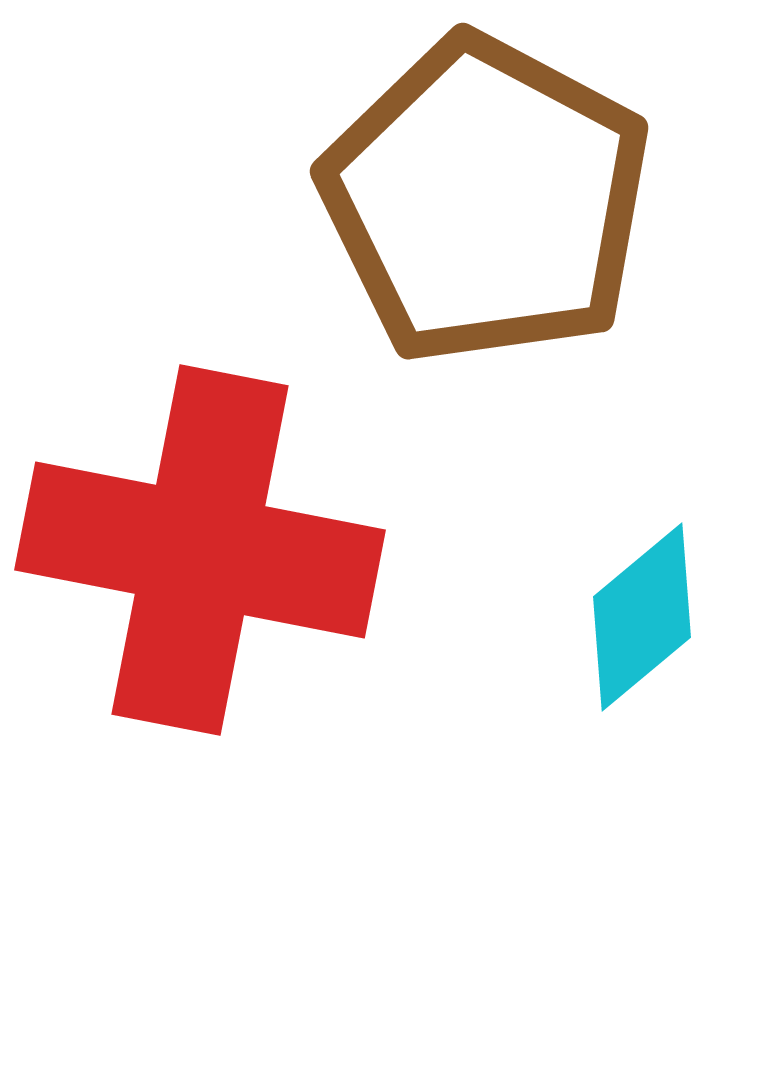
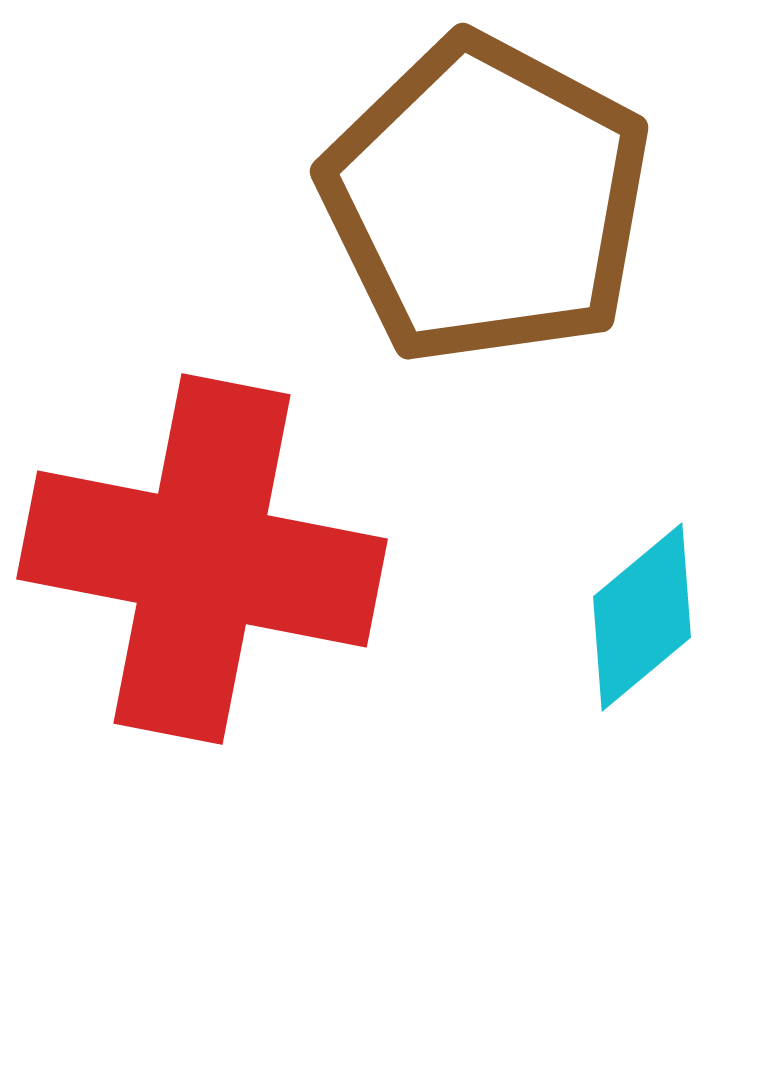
red cross: moved 2 px right, 9 px down
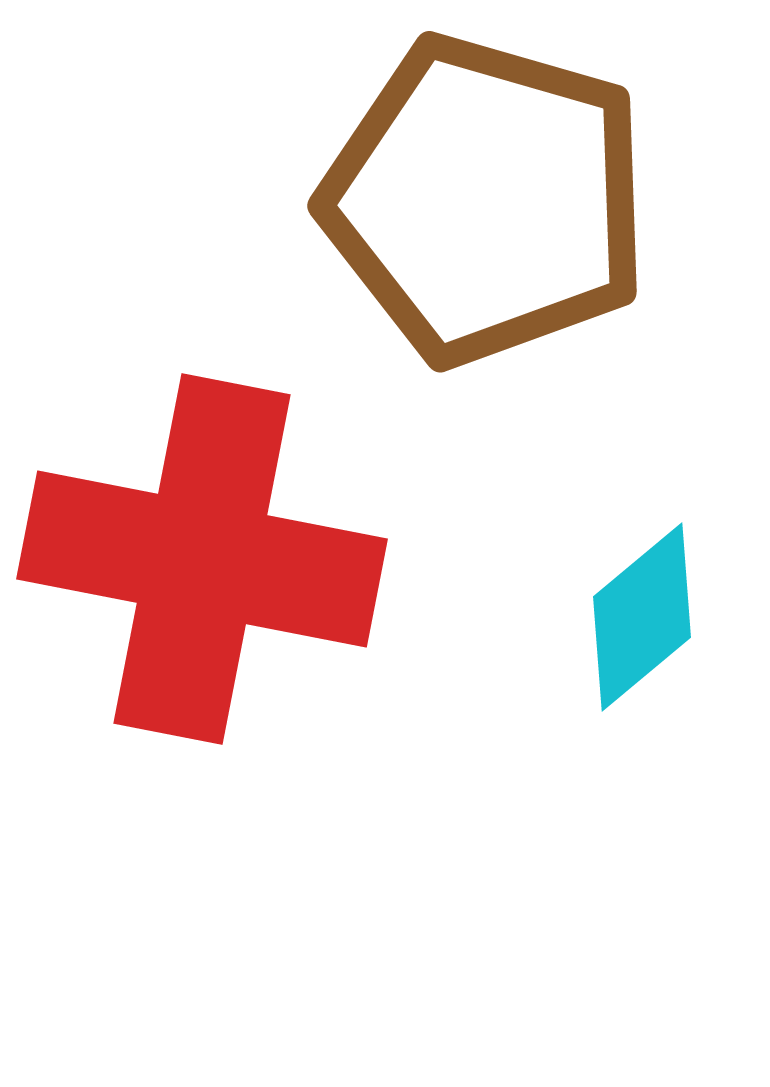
brown pentagon: rotated 12 degrees counterclockwise
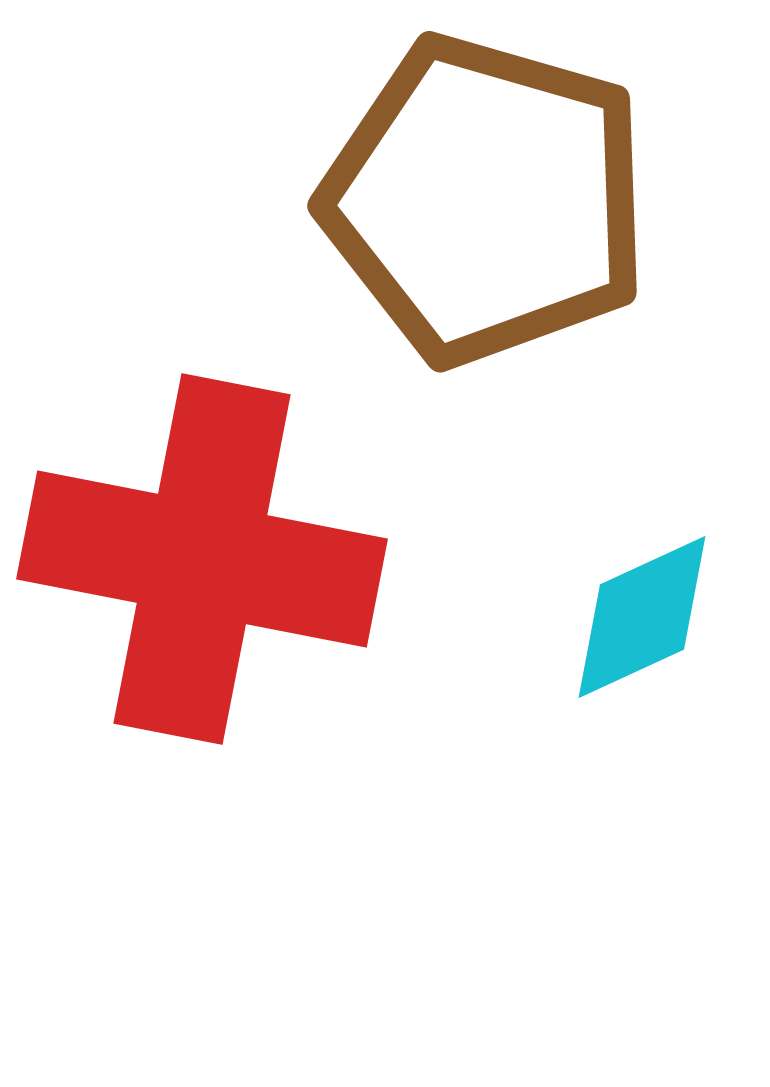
cyan diamond: rotated 15 degrees clockwise
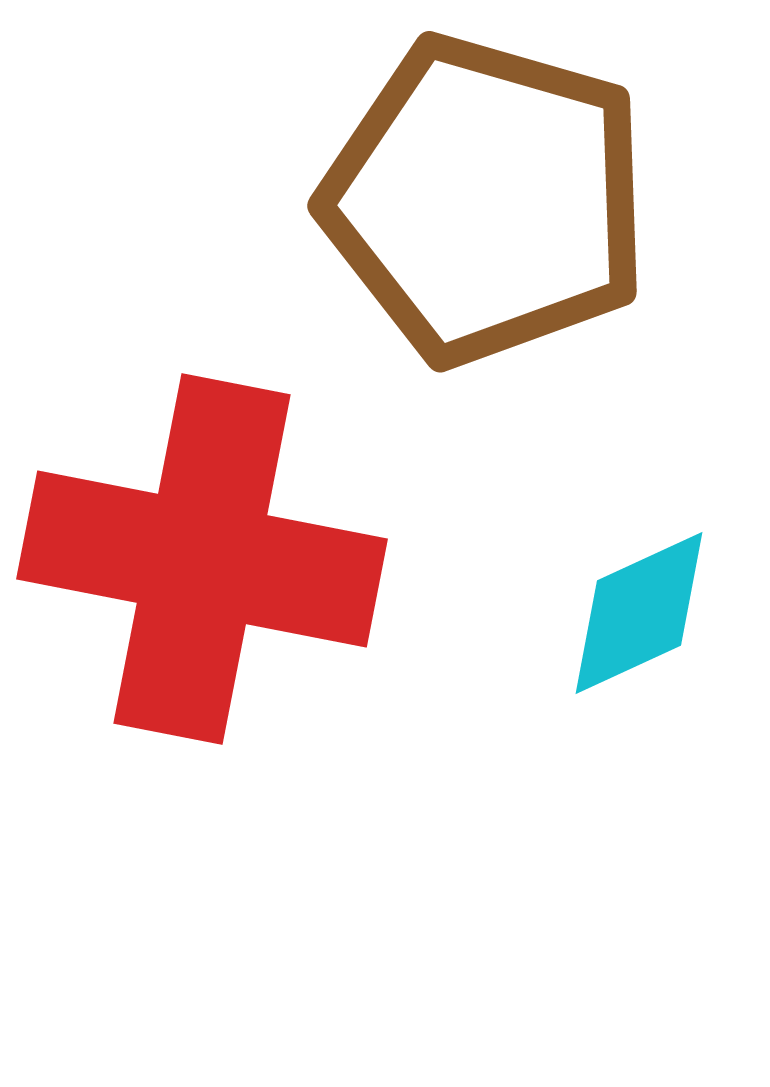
cyan diamond: moved 3 px left, 4 px up
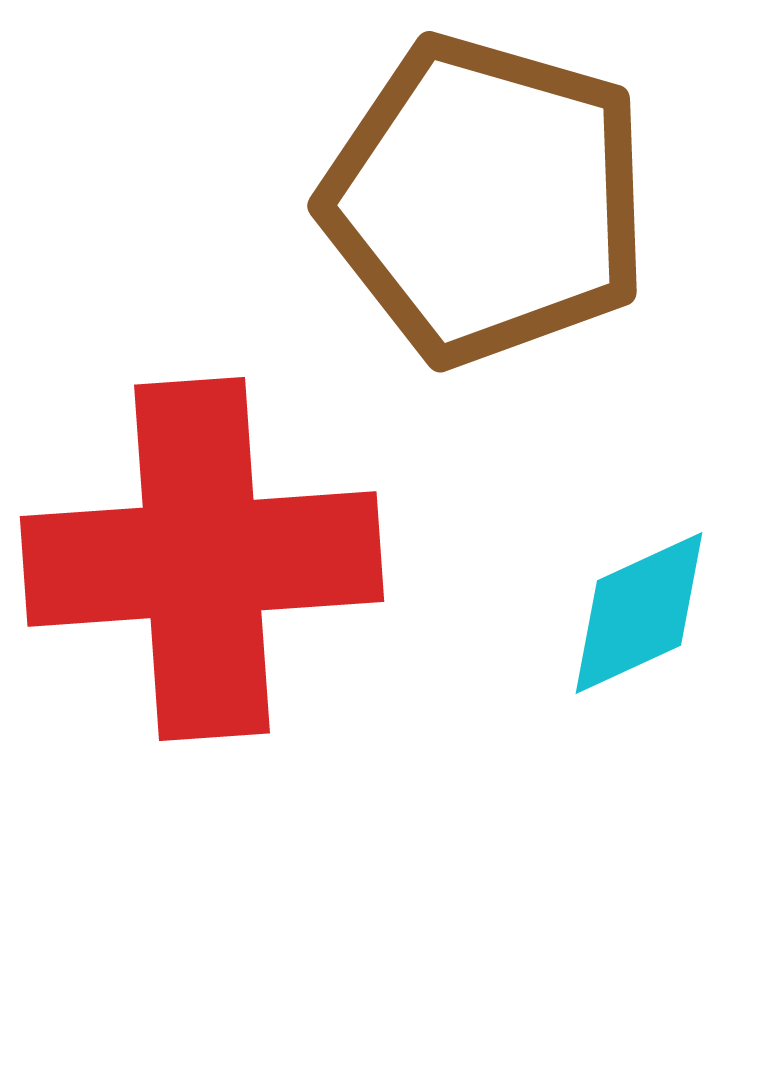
red cross: rotated 15 degrees counterclockwise
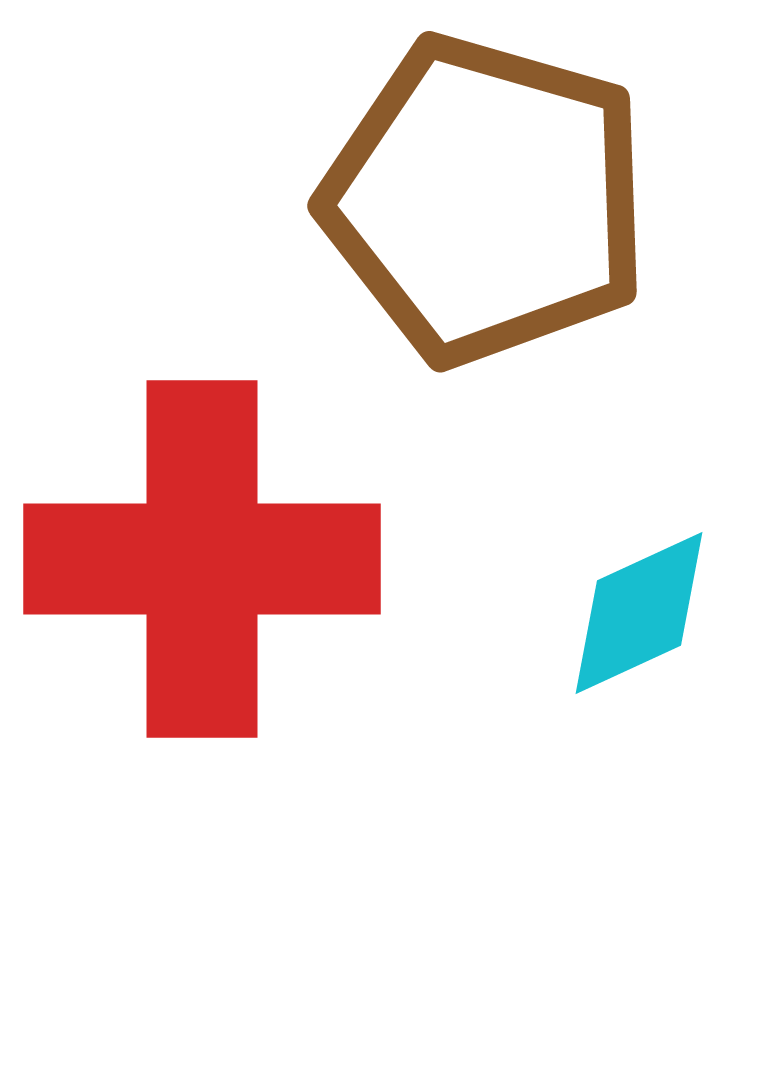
red cross: rotated 4 degrees clockwise
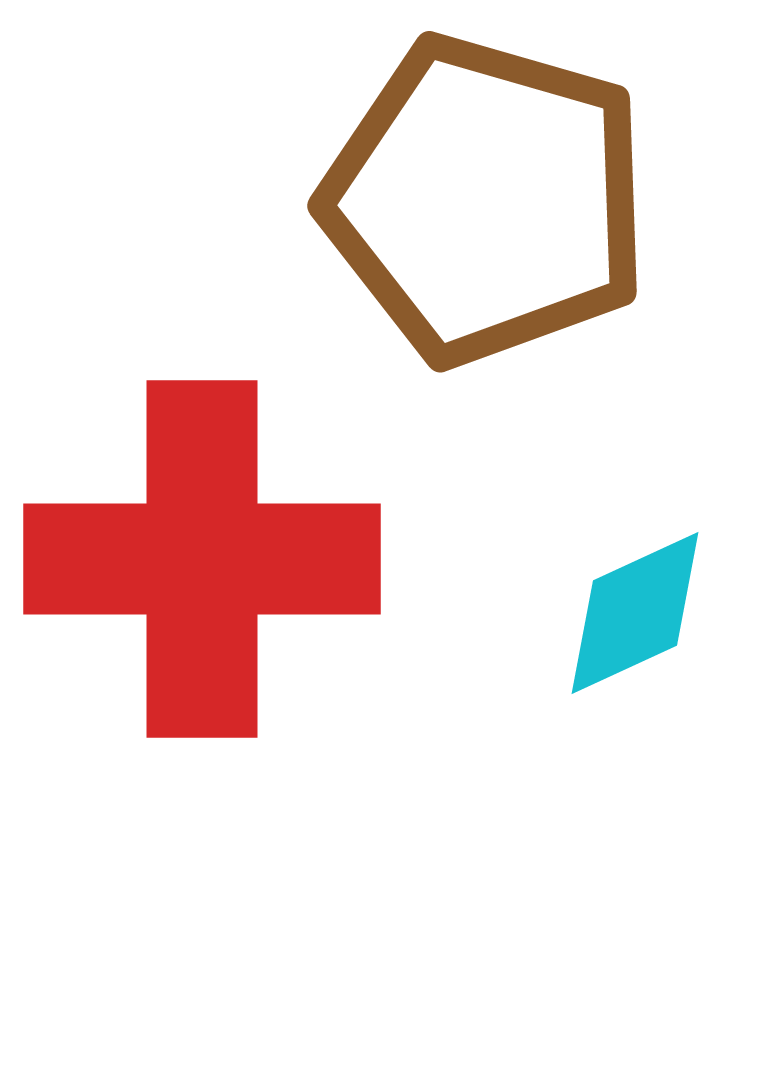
cyan diamond: moved 4 px left
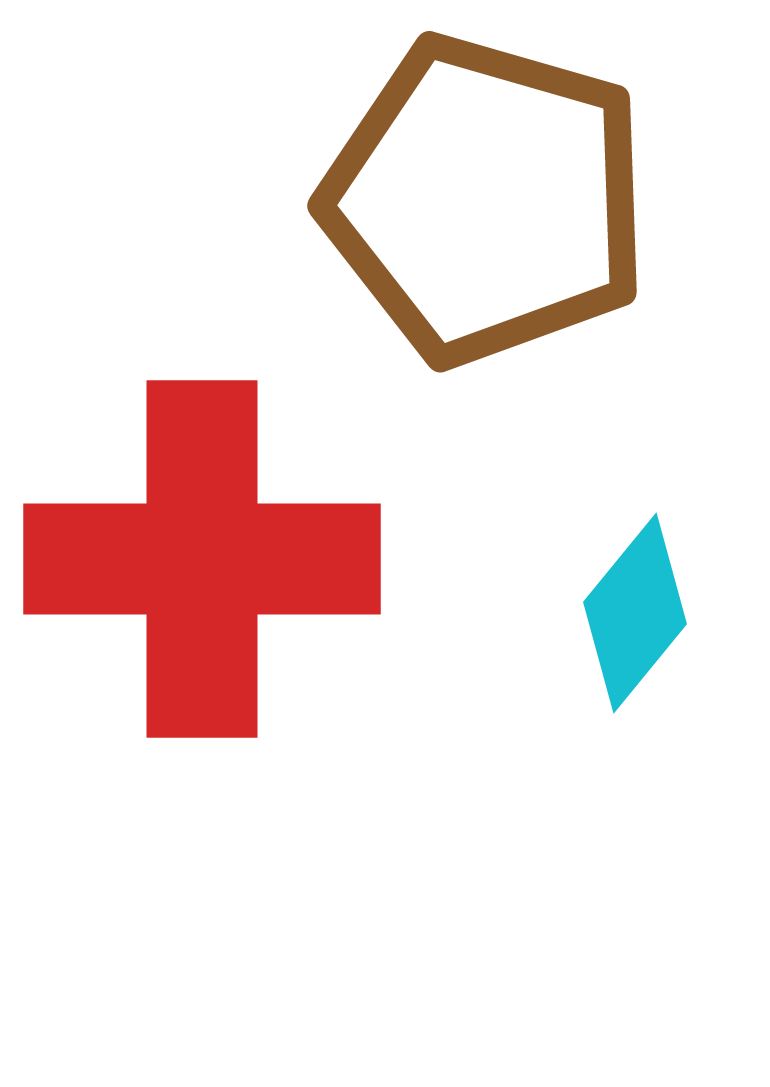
cyan diamond: rotated 26 degrees counterclockwise
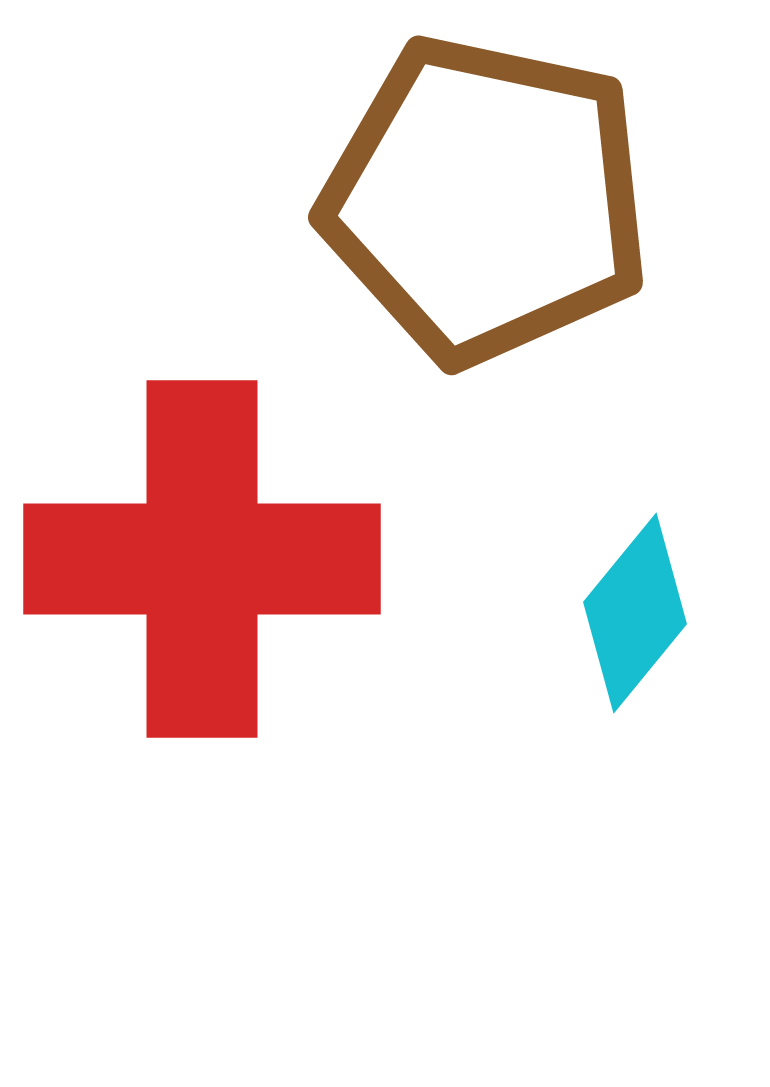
brown pentagon: rotated 4 degrees counterclockwise
